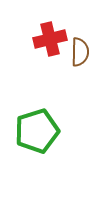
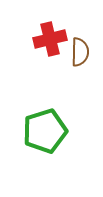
green pentagon: moved 8 px right
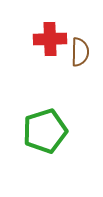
red cross: rotated 12 degrees clockwise
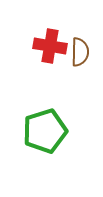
red cross: moved 7 px down; rotated 12 degrees clockwise
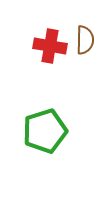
brown semicircle: moved 5 px right, 12 px up
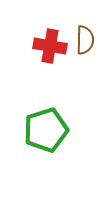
green pentagon: moved 1 px right, 1 px up
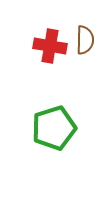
green pentagon: moved 8 px right, 2 px up
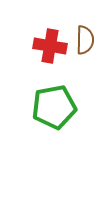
green pentagon: moved 21 px up; rotated 6 degrees clockwise
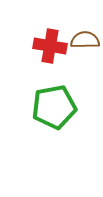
brown semicircle: rotated 92 degrees counterclockwise
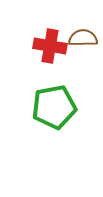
brown semicircle: moved 2 px left, 2 px up
